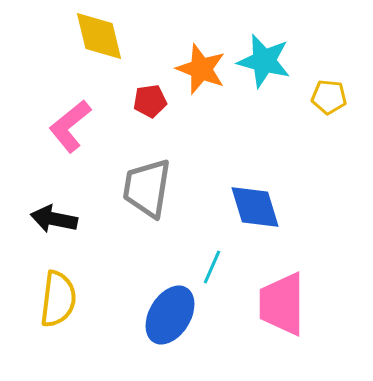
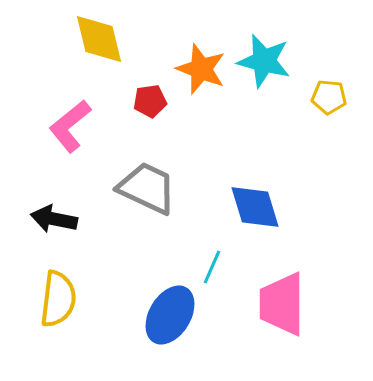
yellow diamond: moved 3 px down
gray trapezoid: rotated 106 degrees clockwise
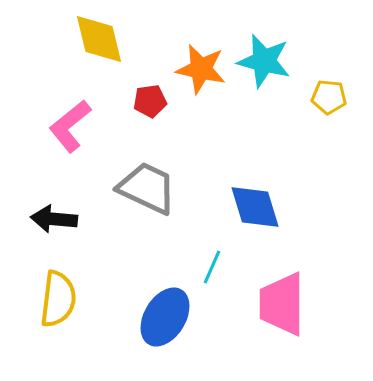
orange star: rotated 9 degrees counterclockwise
black arrow: rotated 6 degrees counterclockwise
blue ellipse: moved 5 px left, 2 px down
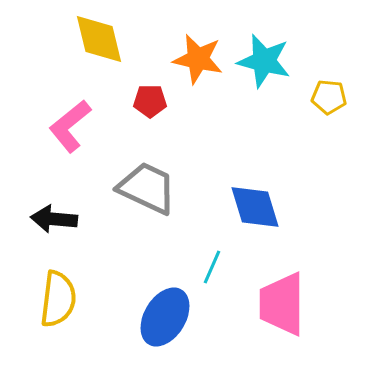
orange star: moved 3 px left, 10 px up
red pentagon: rotated 8 degrees clockwise
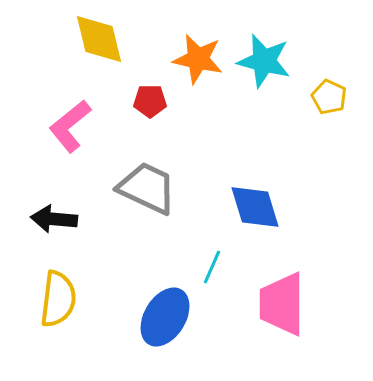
yellow pentagon: rotated 20 degrees clockwise
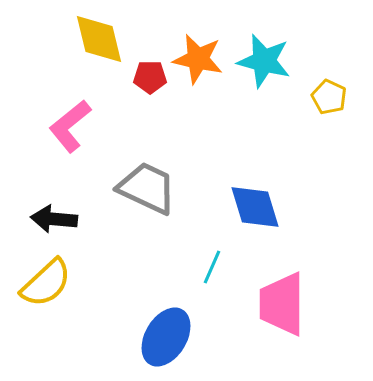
red pentagon: moved 24 px up
yellow semicircle: moved 12 px left, 16 px up; rotated 40 degrees clockwise
blue ellipse: moved 1 px right, 20 px down
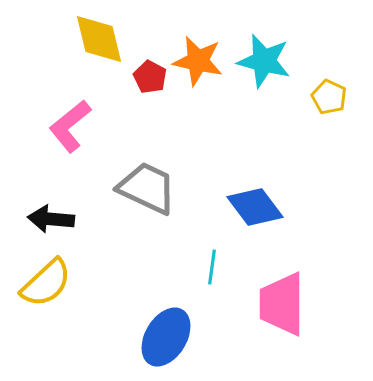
orange star: moved 2 px down
red pentagon: rotated 28 degrees clockwise
blue diamond: rotated 20 degrees counterclockwise
black arrow: moved 3 px left
cyan line: rotated 16 degrees counterclockwise
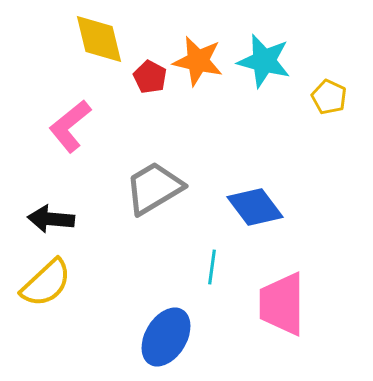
gray trapezoid: moved 7 px right; rotated 56 degrees counterclockwise
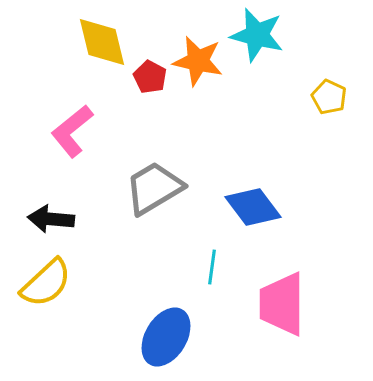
yellow diamond: moved 3 px right, 3 px down
cyan star: moved 7 px left, 26 px up
pink L-shape: moved 2 px right, 5 px down
blue diamond: moved 2 px left
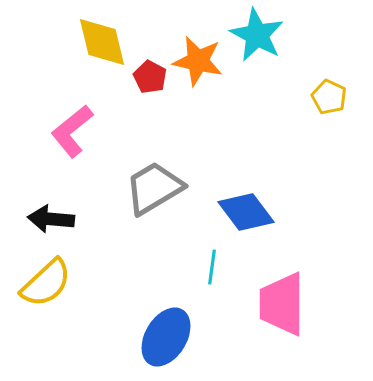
cyan star: rotated 14 degrees clockwise
blue diamond: moved 7 px left, 5 px down
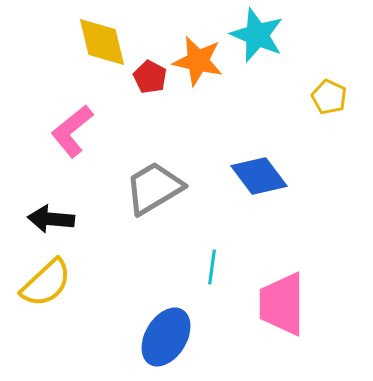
cyan star: rotated 6 degrees counterclockwise
blue diamond: moved 13 px right, 36 px up
